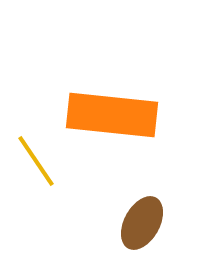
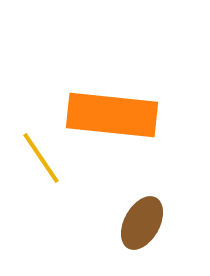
yellow line: moved 5 px right, 3 px up
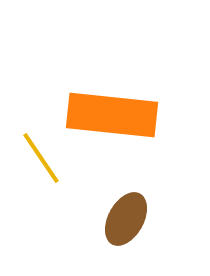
brown ellipse: moved 16 px left, 4 px up
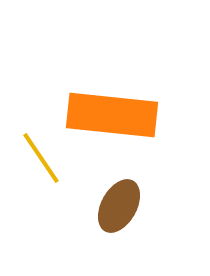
brown ellipse: moved 7 px left, 13 px up
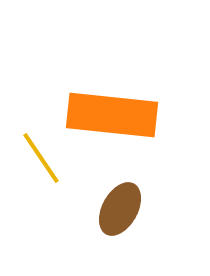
brown ellipse: moved 1 px right, 3 px down
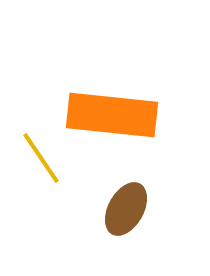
brown ellipse: moved 6 px right
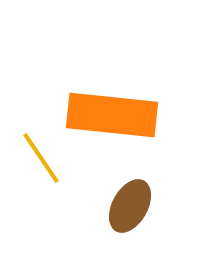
brown ellipse: moved 4 px right, 3 px up
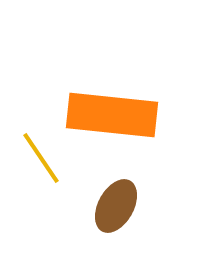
brown ellipse: moved 14 px left
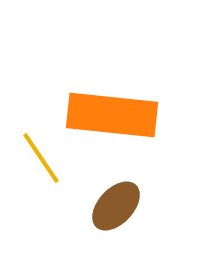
brown ellipse: rotated 14 degrees clockwise
